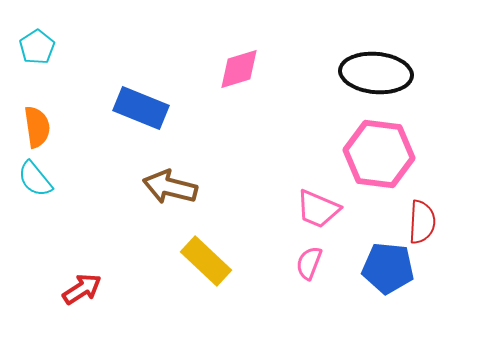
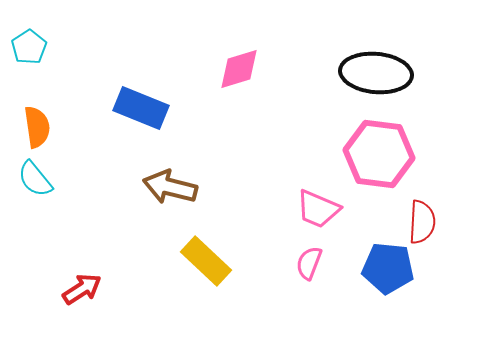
cyan pentagon: moved 8 px left
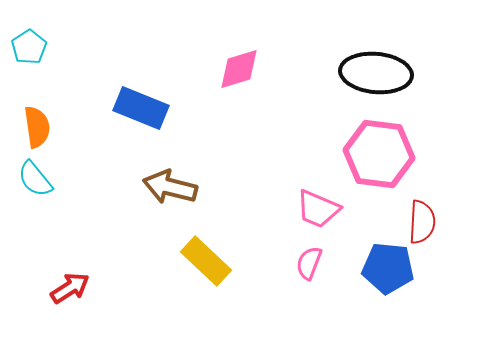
red arrow: moved 12 px left, 1 px up
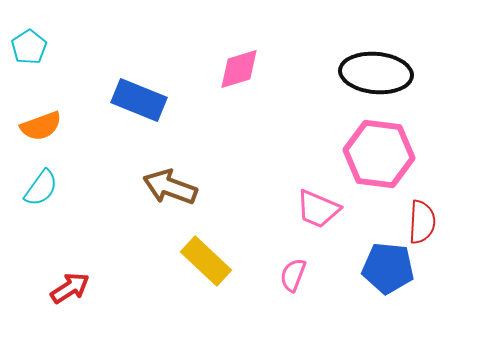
blue rectangle: moved 2 px left, 8 px up
orange semicircle: moved 4 px right, 1 px up; rotated 78 degrees clockwise
cyan semicircle: moved 6 px right, 9 px down; rotated 105 degrees counterclockwise
brown arrow: rotated 6 degrees clockwise
pink semicircle: moved 16 px left, 12 px down
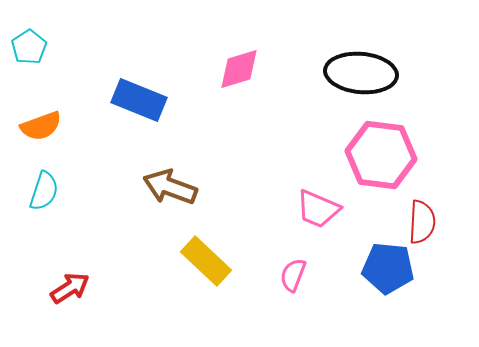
black ellipse: moved 15 px left
pink hexagon: moved 2 px right, 1 px down
cyan semicircle: moved 3 px right, 3 px down; rotated 18 degrees counterclockwise
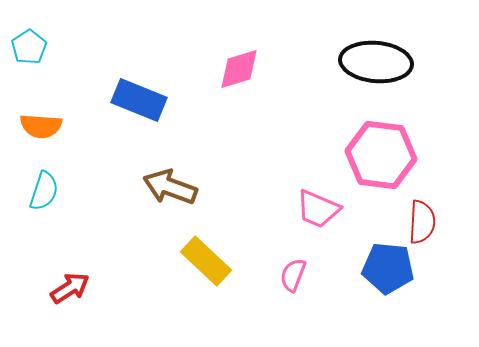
black ellipse: moved 15 px right, 11 px up
orange semicircle: rotated 24 degrees clockwise
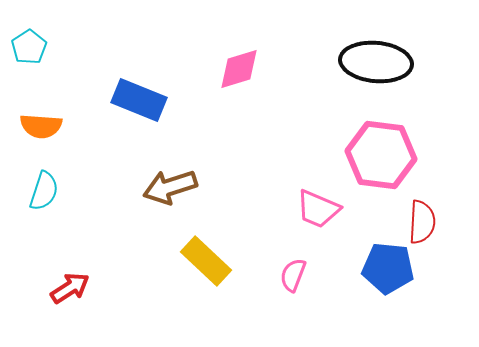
brown arrow: rotated 38 degrees counterclockwise
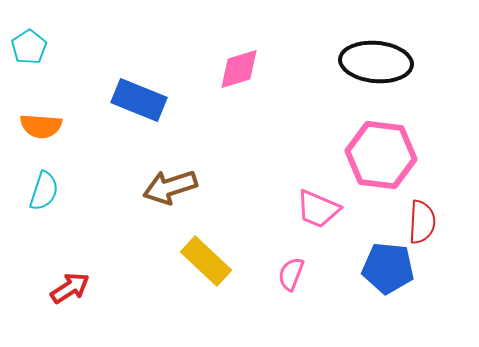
pink semicircle: moved 2 px left, 1 px up
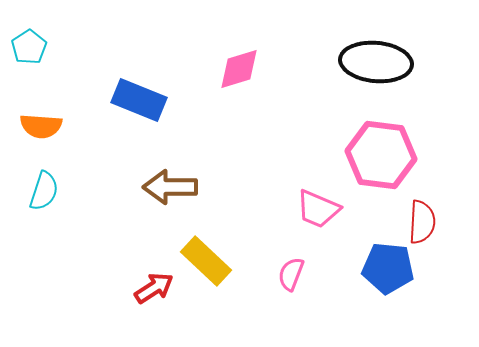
brown arrow: rotated 18 degrees clockwise
red arrow: moved 84 px right
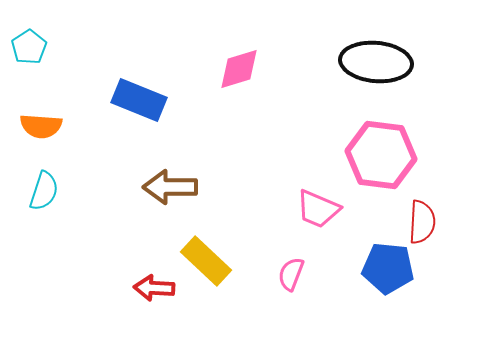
red arrow: rotated 144 degrees counterclockwise
